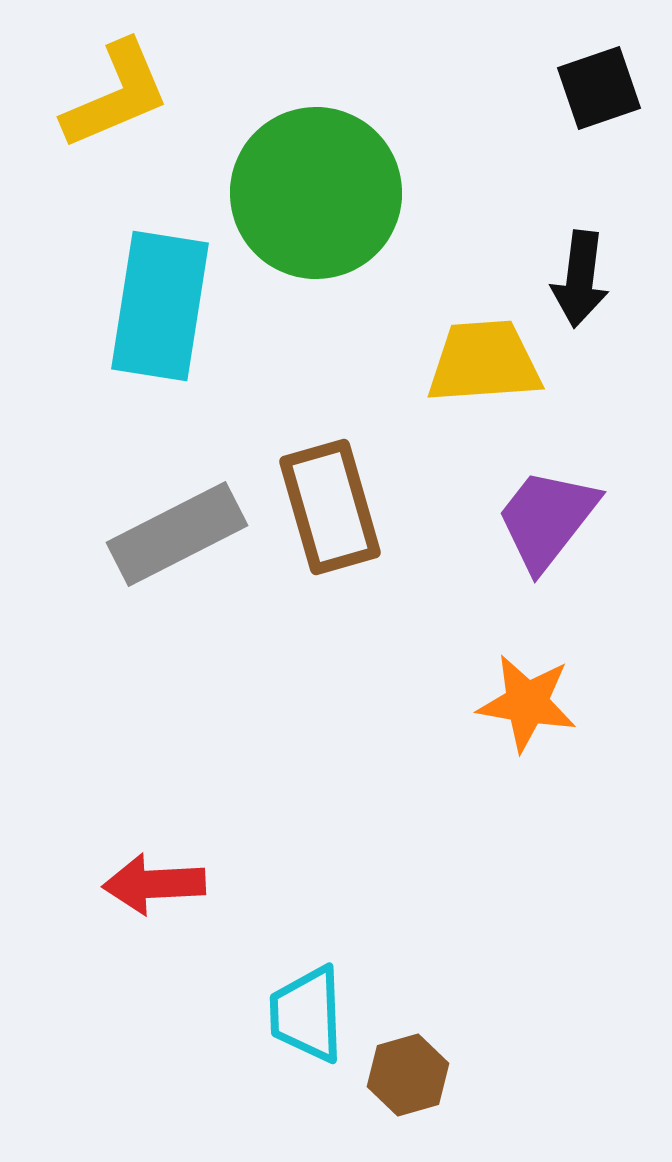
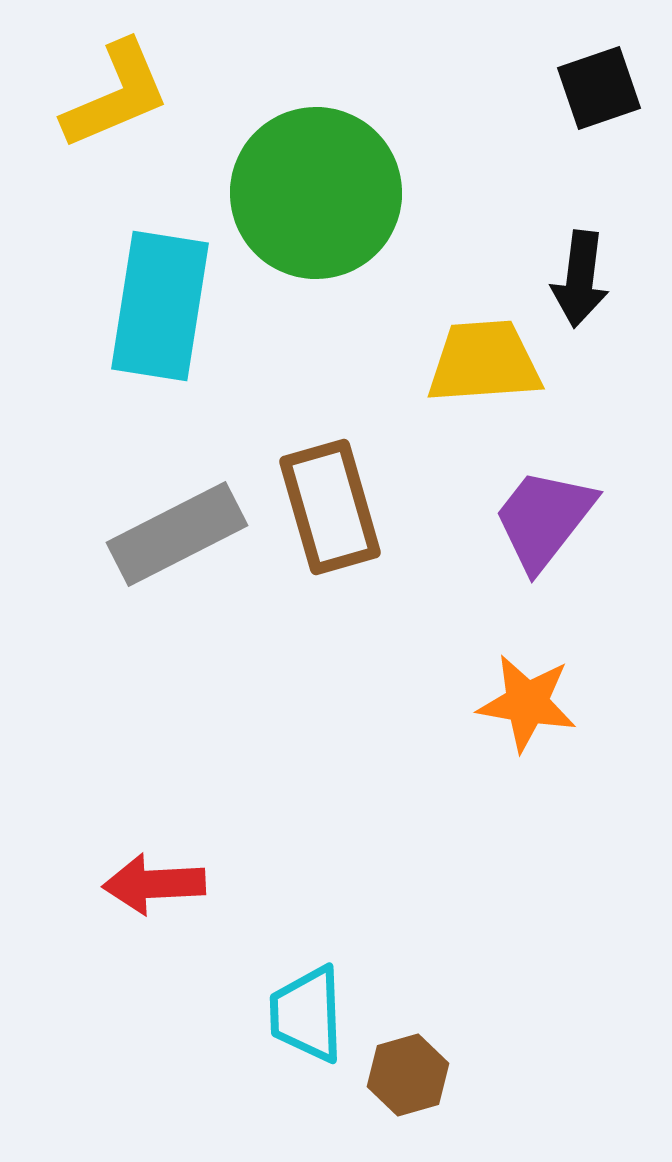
purple trapezoid: moved 3 px left
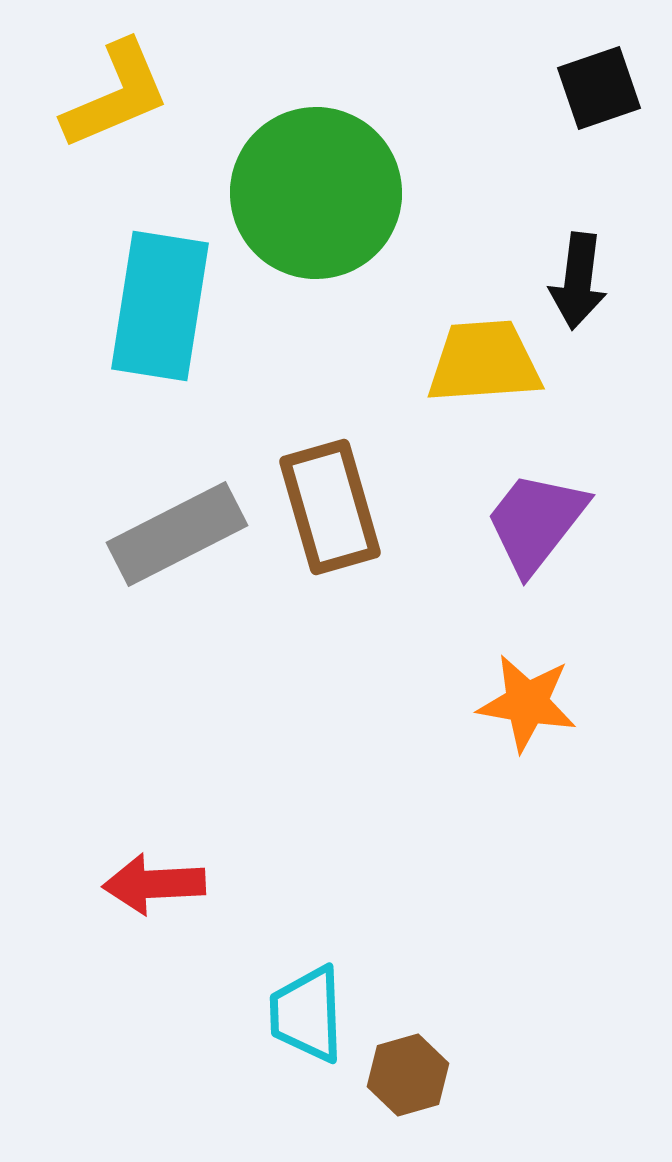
black arrow: moved 2 px left, 2 px down
purple trapezoid: moved 8 px left, 3 px down
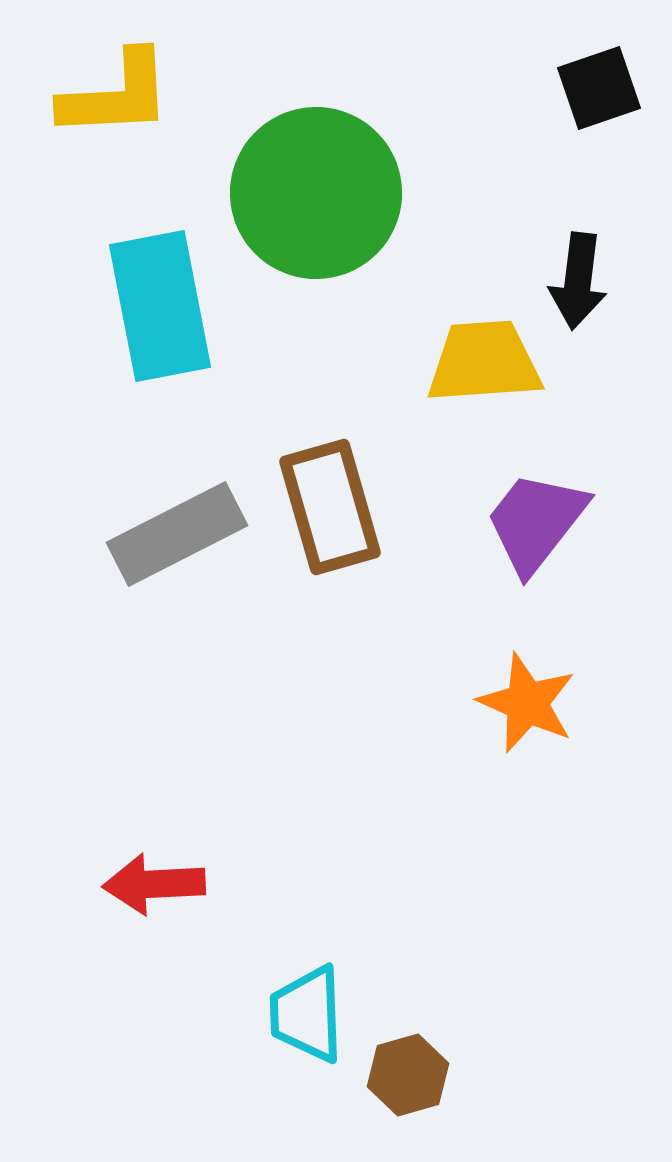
yellow L-shape: rotated 20 degrees clockwise
cyan rectangle: rotated 20 degrees counterclockwise
orange star: rotated 14 degrees clockwise
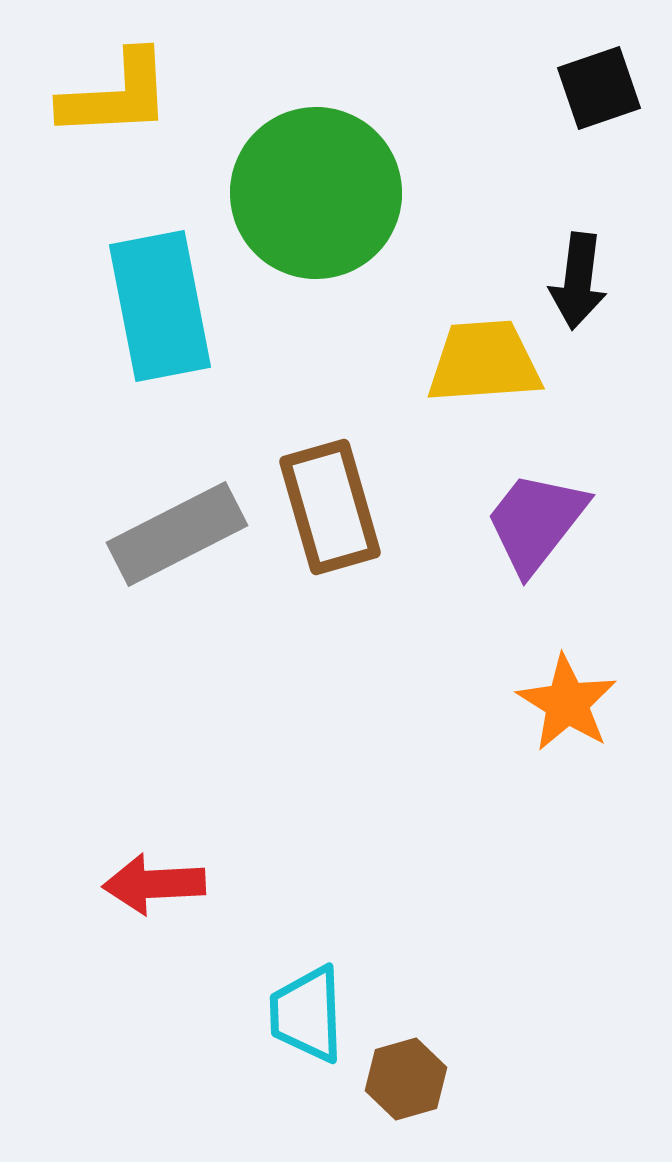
orange star: moved 40 px right; rotated 8 degrees clockwise
brown hexagon: moved 2 px left, 4 px down
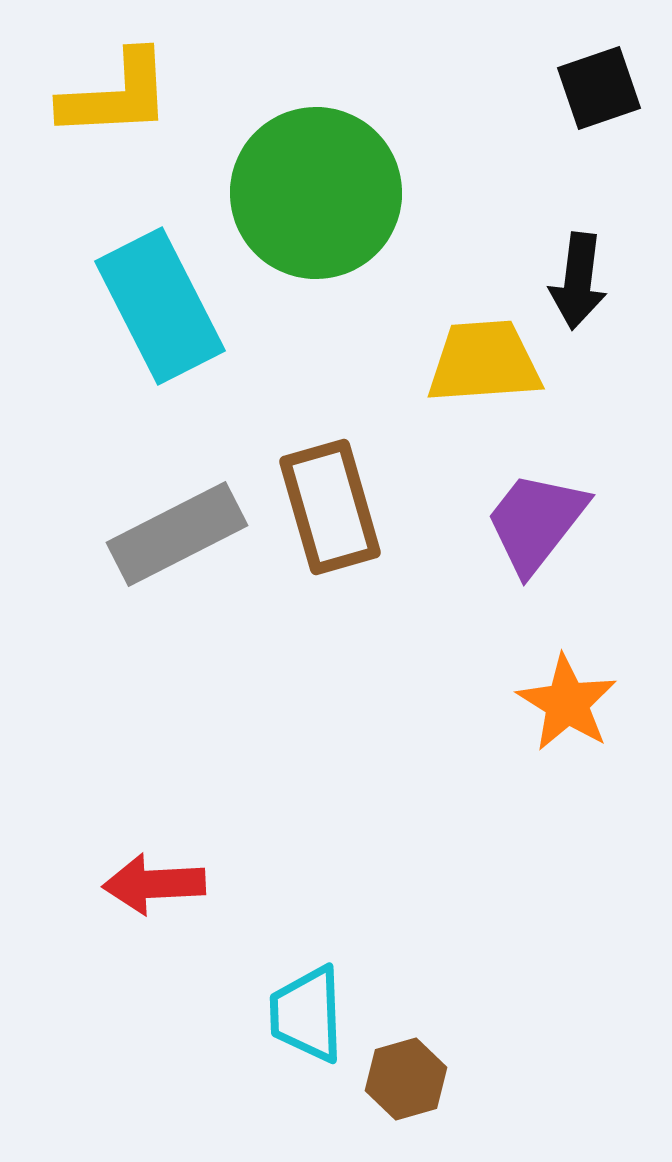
cyan rectangle: rotated 16 degrees counterclockwise
